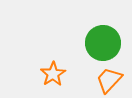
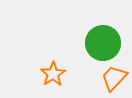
orange trapezoid: moved 5 px right, 2 px up
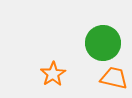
orange trapezoid: rotated 60 degrees clockwise
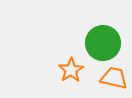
orange star: moved 18 px right, 4 px up
